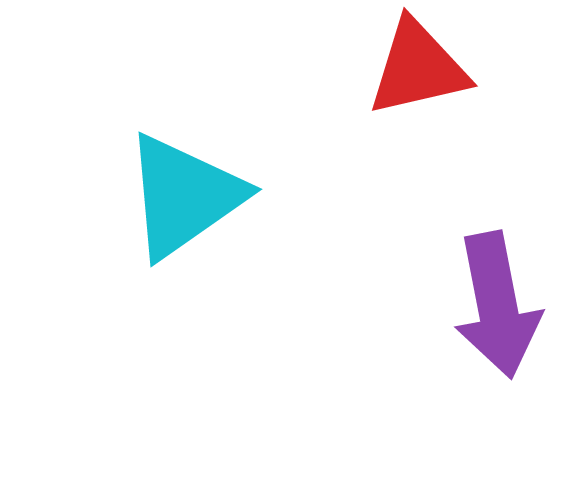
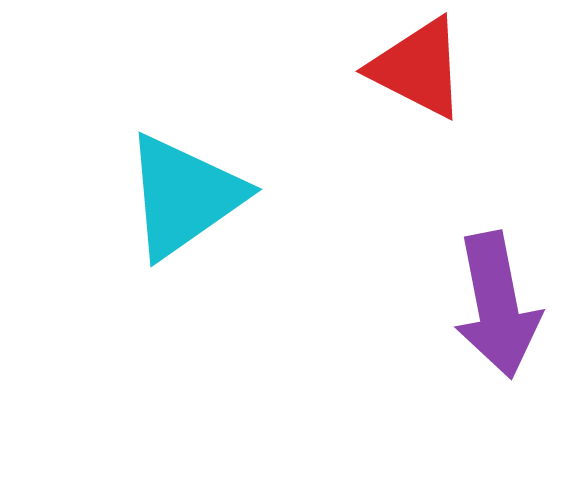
red triangle: rotated 40 degrees clockwise
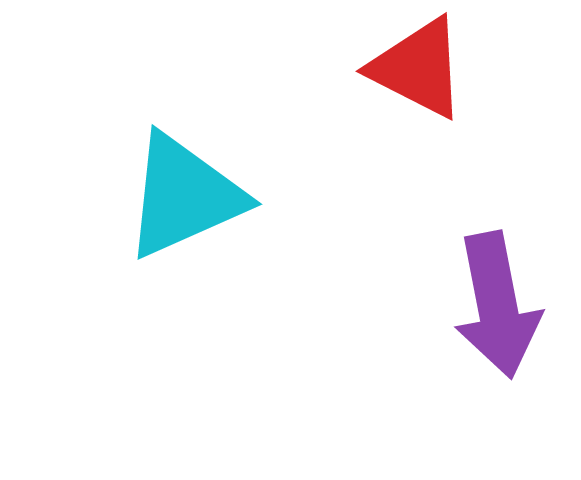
cyan triangle: rotated 11 degrees clockwise
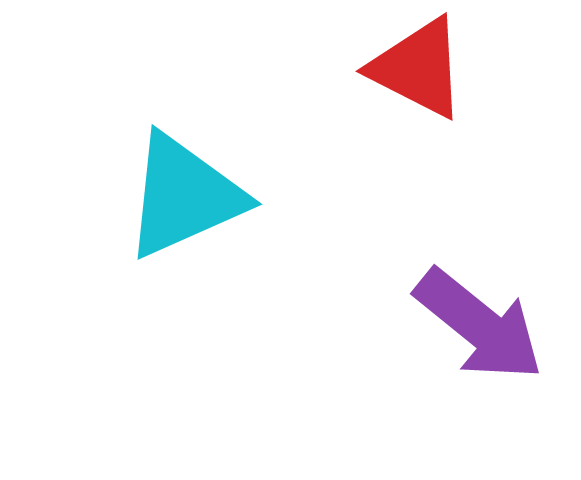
purple arrow: moved 18 px left, 20 px down; rotated 40 degrees counterclockwise
